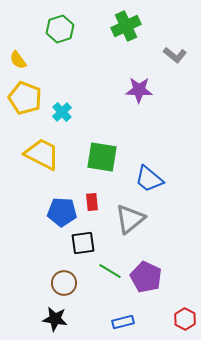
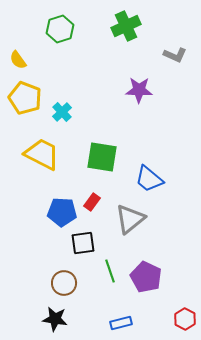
gray L-shape: rotated 15 degrees counterclockwise
red rectangle: rotated 42 degrees clockwise
green line: rotated 40 degrees clockwise
blue rectangle: moved 2 px left, 1 px down
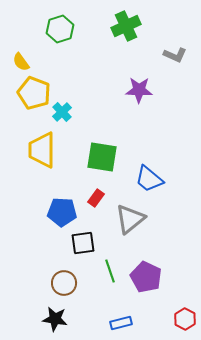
yellow semicircle: moved 3 px right, 2 px down
yellow pentagon: moved 9 px right, 5 px up
yellow trapezoid: moved 4 px up; rotated 117 degrees counterclockwise
red rectangle: moved 4 px right, 4 px up
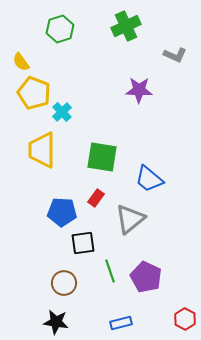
black star: moved 1 px right, 3 px down
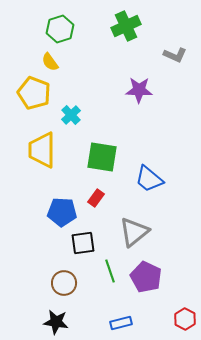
yellow semicircle: moved 29 px right
cyan cross: moved 9 px right, 3 px down
gray triangle: moved 4 px right, 13 px down
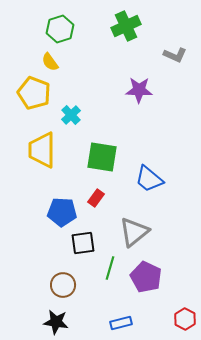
green line: moved 3 px up; rotated 35 degrees clockwise
brown circle: moved 1 px left, 2 px down
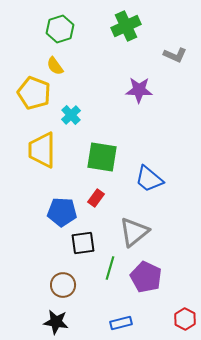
yellow semicircle: moved 5 px right, 4 px down
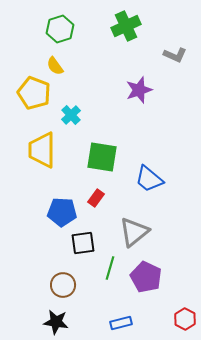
purple star: rotated 20 degrees counterclockwise
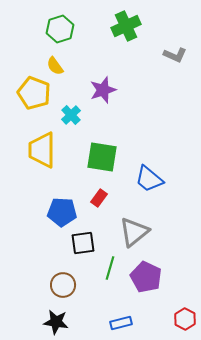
purple star: moved 36 px left
red rectangle: moved 3 px right
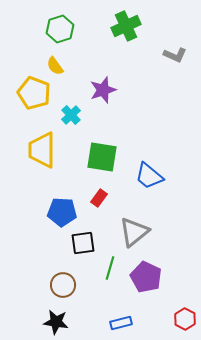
blue trapezoid: moved 3 px up
